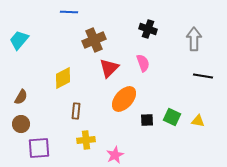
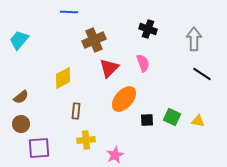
black line: moved 1 px left, 2 px up; rotated 24 degrees clockwise
brown semicircle: rotated 21 degrees clockwise
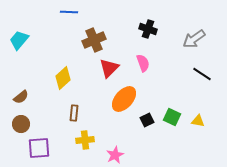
gray arrow: rotated 125 degrees counterclockwise
yellow diamond: rotated 15 degrees counterclockwise
brown rectangle: moved 2 px left, 2 px down
black square: rotated 24 degrees counterclockwise
yellow cross: moved 1 px left
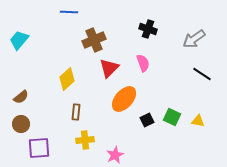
yellow diamond: moved 4 px right, 1 px down
brown rectangle: moved 2 px right, 1 px up
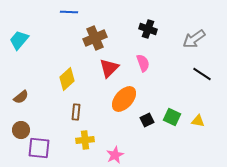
brown cross: moved 1 px right, 2 px up
brown circle: moved 6 px down
purple square: rotated 10 degrees clockwise
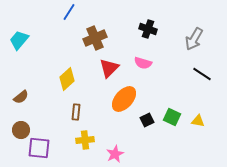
blue line: rotated 60 degrees counterclockwise
gray arrow: rotated 25 degrees counterclockwise
pink semicircle: rotated 126 degrees clockwise
pink star: moved 1 px up
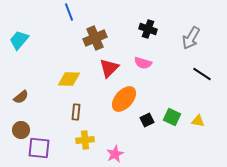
blue line: rotated 54 degrees counterclockwise
gray arrow: moved 3 px left, 1 px up
yellow diamond: moved 2 px right; rotated 45 degrees clockwise
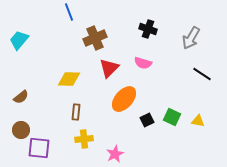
yellow cross: moved 1 px left, 1 px up
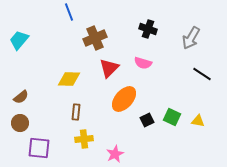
brown circle: moved 1 px left, 7 px up
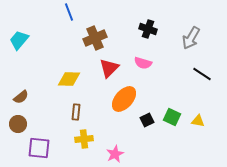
brown circle: moved 2 px left, 1 px down
